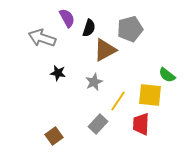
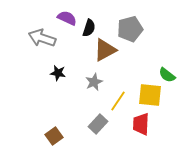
purple semicircle: rotated 36 degrees counterclockwise
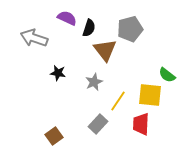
gray arrow: moved 8 px left
brown triangle: rotated 40 degrees counterclockwise
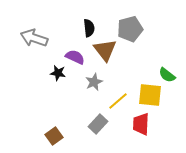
purple semicircle: moved 8 px right, 39 px down
black semicircle: rotated 24 degrees counterclockwise
yellow line: rotated 15 degrees clockwise
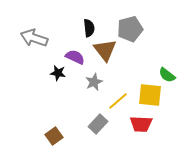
red trapezoid: rotated 90 degrees counterclockwise
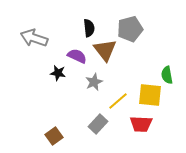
purple semicircle: moved 2 px right, 1 px up
green semicircle: rotated 42 degrees clockwise
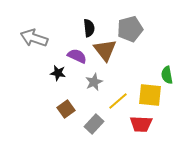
gray rectangle: moved 4 px left
brown square: moved 12 px right, 27 px up
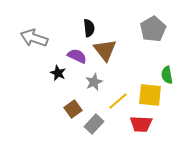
gray pentagon: moved 23 px right; rotated 15 degrees counterclockwise
black star: rotated 14 degrees clockwise
brown square: moved 7 px right
